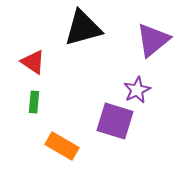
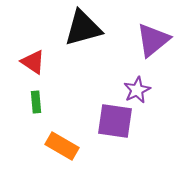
green rectangle: moved 2 px right; rotated 10 degrees counterclockwise
purple square: rotated 9 degrees counterclockwise
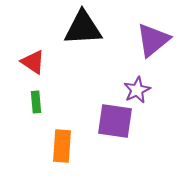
black triangle: rotated 12 degrees clockwise
orange rectangle: rotated 64 degrees clockwise
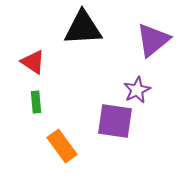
orange rectangle: rotated 40 degrees counterclockwise
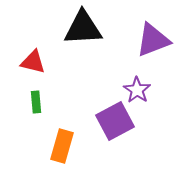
purple triangle: rotated 18 degrees clockwise
red triangle: rotated 20 degrees counterclockwise
purple star: rotated 12 degrees counterclockwise
purple square: rotated 36 degrees counterclockwise
orange rectangle: rotated 52 degrees clockwise
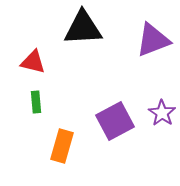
purple star: moved 25 px right, 23 px down
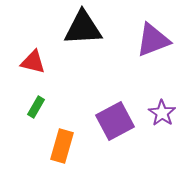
green rectangle: moved 5 px down; rotated 35 degrees clockwise
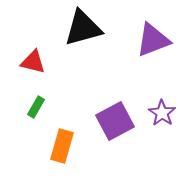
black triangle: rotated 12 degrees counterclockwise
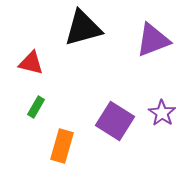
red triangle: moved 2 px left, 1 px down
purple square: rotated 30 degrees counterclockwise
